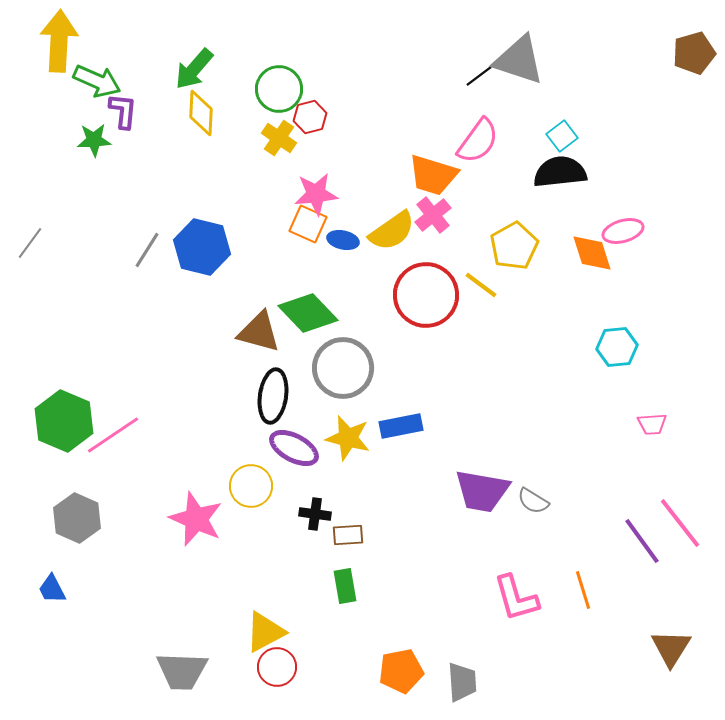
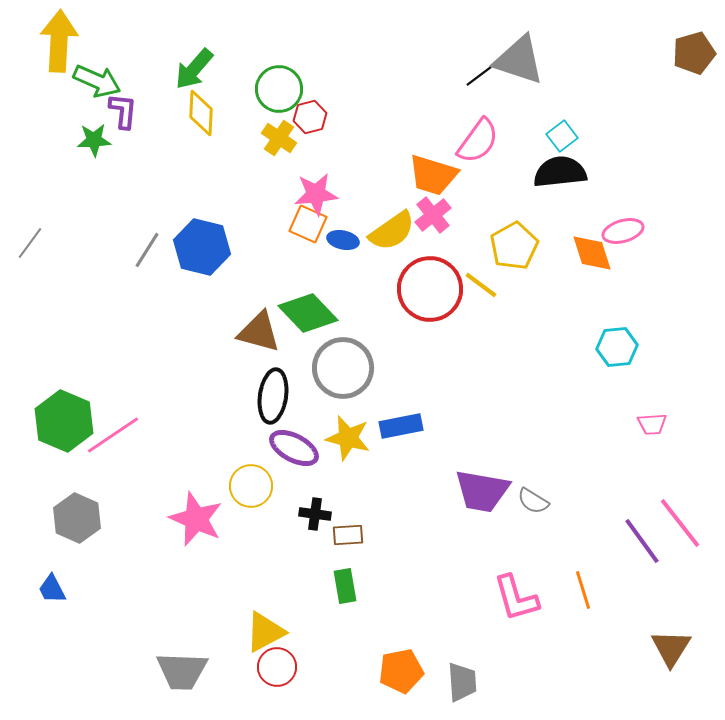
red circle at (426, 295): moved 4 px right, 6 px up
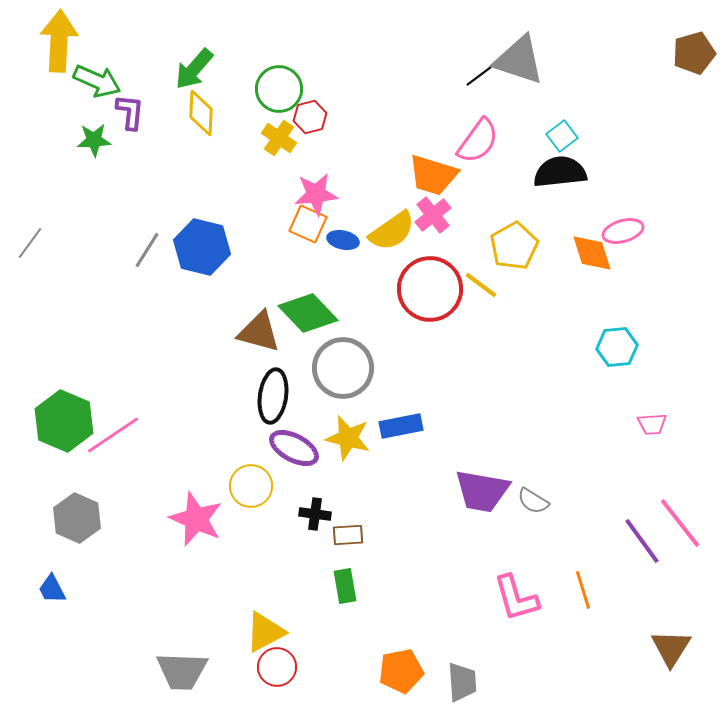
purple L-shape at (123, 111): moved 7 px right, 1 px down
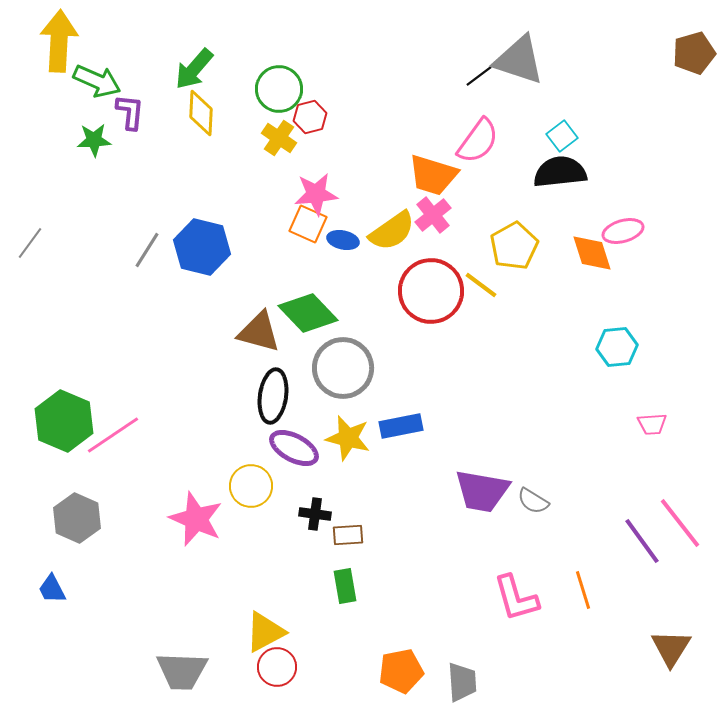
red circle at (430, 289): moved 1 px right, 2 px down
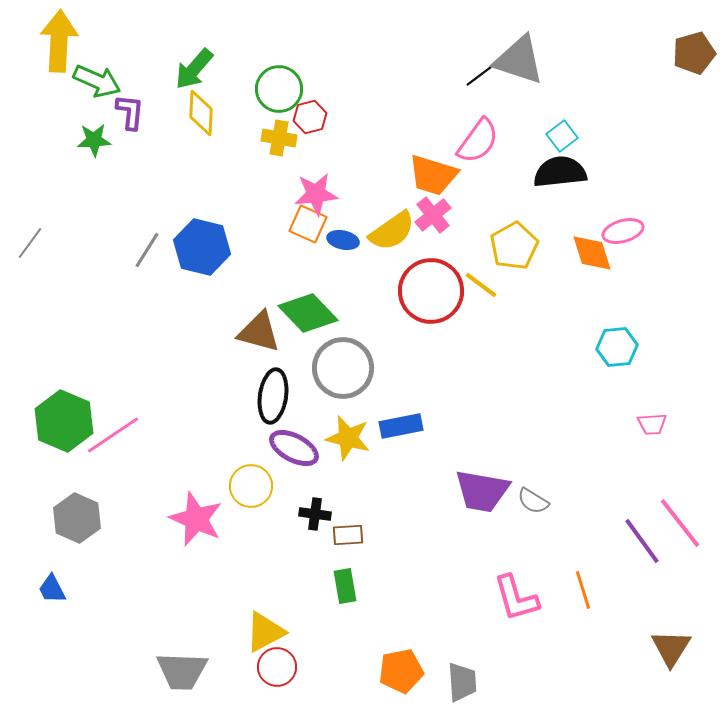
yellow cross at (279, 138): rotated 24 degrees counterclockwise
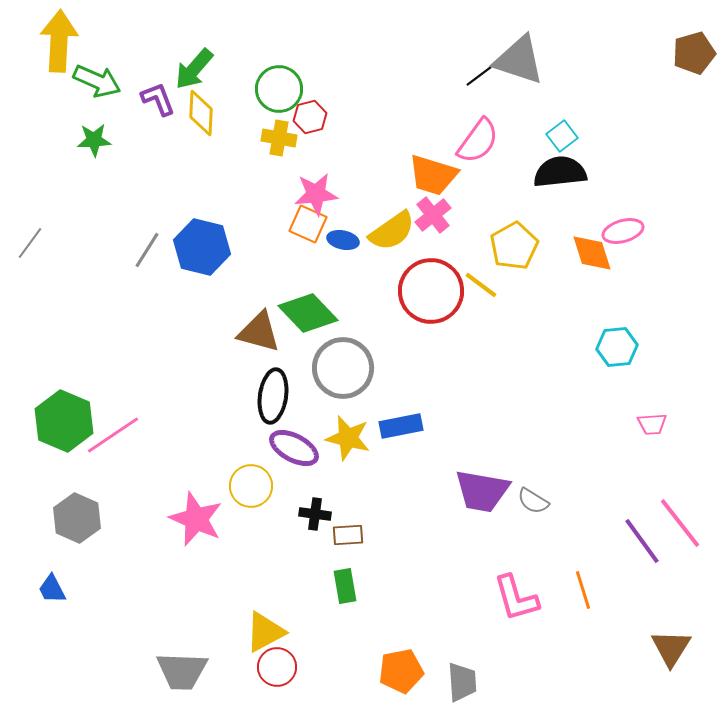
purple L-shape at (130, 112): moved 28 px right, 13 px up; rotated 27 degrees counterclockwise
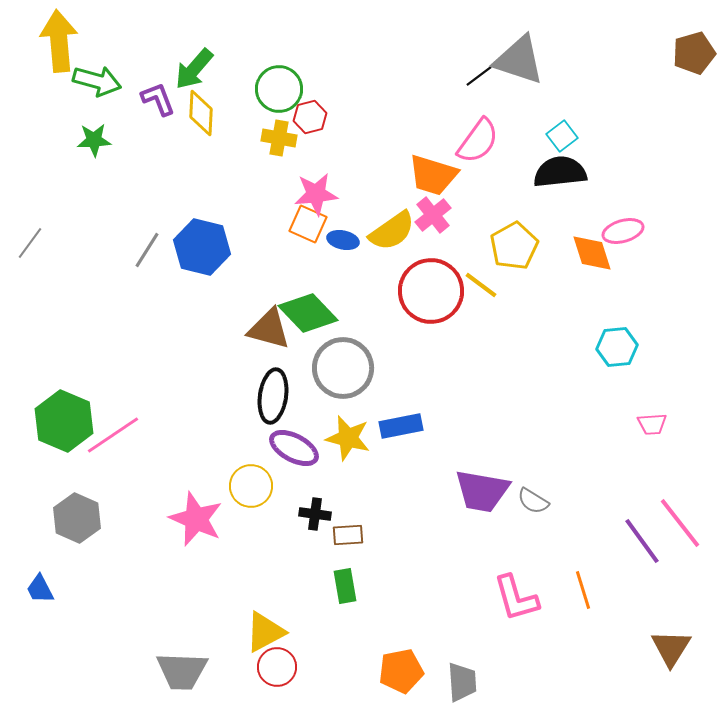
yellow arrow at (59, 41): rotated 8 degrees counterclockwise
green arrow at (97, 81): rotated 9 degrees counterclockwise
brown triangle at (259, 332): moved 10 px right, 3 px up
blue trapezoid at (52, 589): moved 12 px left
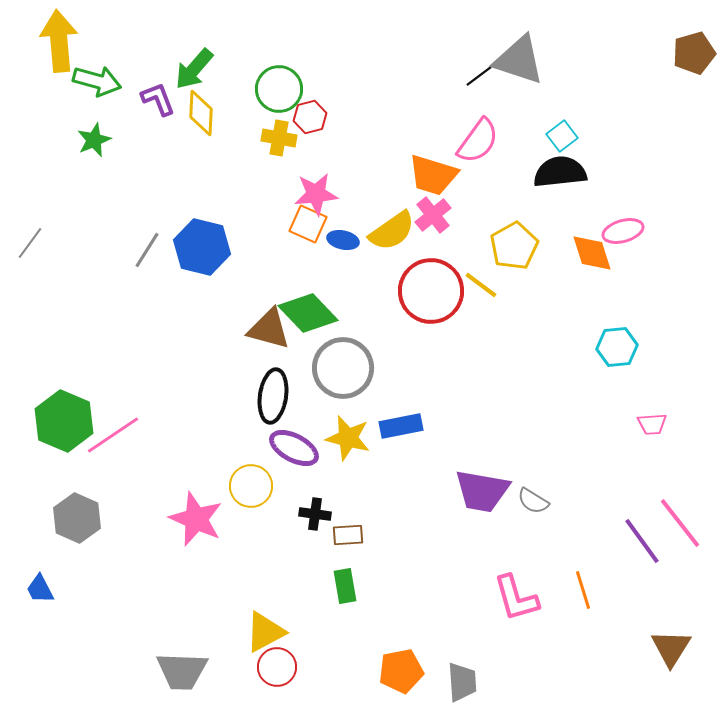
green star at (94, 140): rotated 20 degrees counterclockwise
